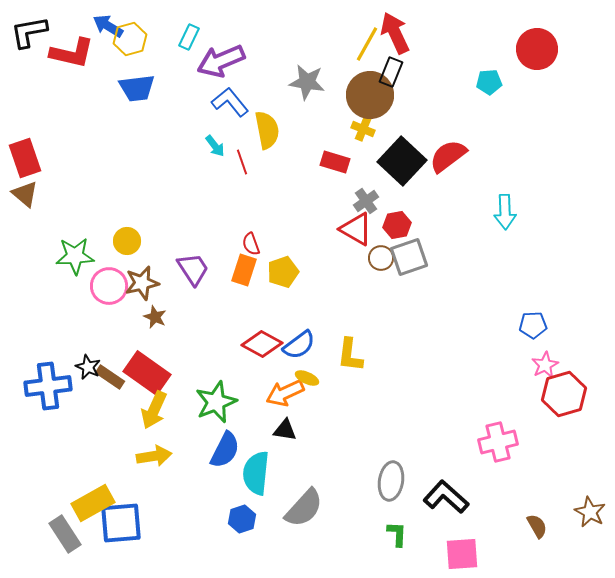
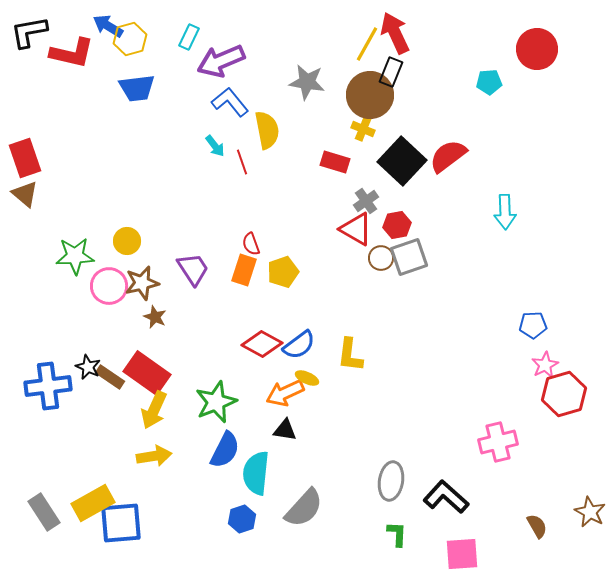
gray rectangle at (65, 534): moved 21 px left, 22 px up
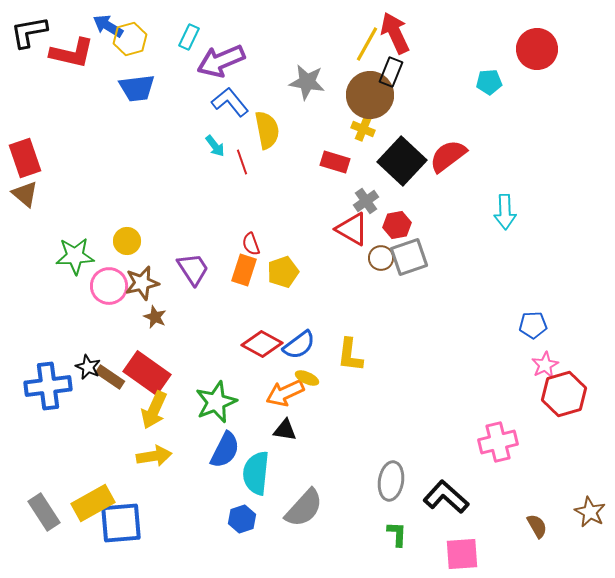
red triangle at (356, 229): moved 4 px left
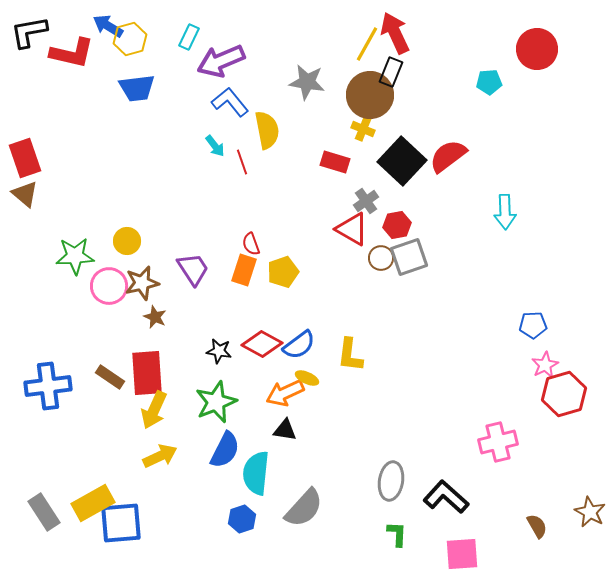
black star at (88, 367): moved 131 px right, 16 px up; rotated 15 degrees counterclockwise
red rectangle at (147, 373): rotated 51 degrees clockwise
yellow arrow at (154, 456): moved 6 px right; rotated 16 degrees counterclockwise
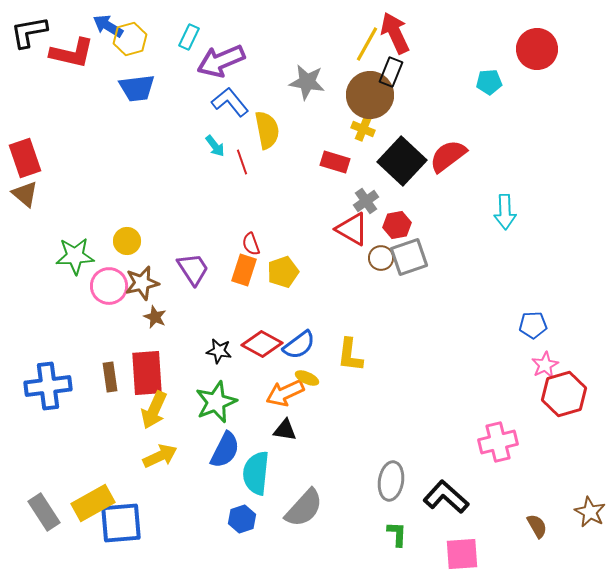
brown rectangle at (110, 377): rotated 48 degrees clockwise
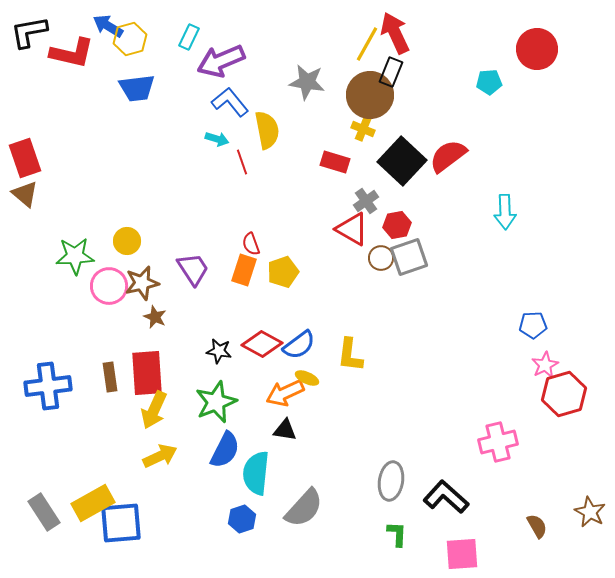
cyan arrow at (215, 146): moved 2 px right, 7 px up; rotated 35 degrees counterclockwise
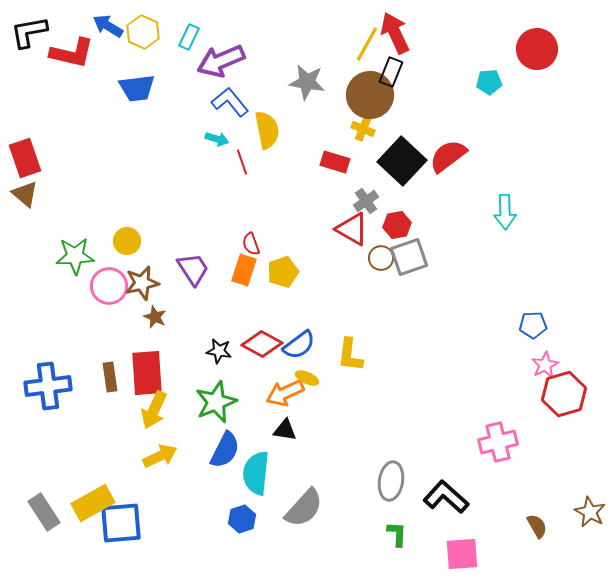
yellow hexagon at (130, 39): moved 13 px right, 7 px up; rotated 20 degrees counterclockwise
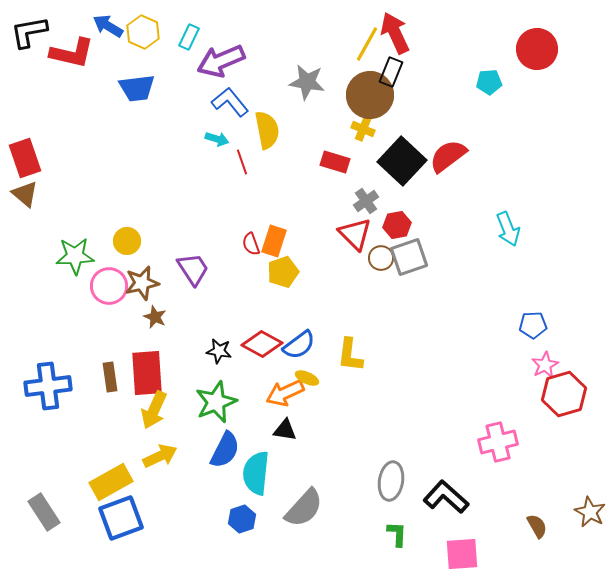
cyan arrow at (505, 212): moved 3 px right, 17 px down; rotated 20 degrees counterclockwise
red triangle at (352, 229): moved 3 px right, 5 px down; rotated 15 degrees clockwise
orange rectangle at (244, 270): moved 30 px right, 29 px up
yellow rectangle at (93, 503): moved 18 px right, 21 px up
blue square at (121, 523): moved 5 px up; rotated 15 degrees counterclockwise
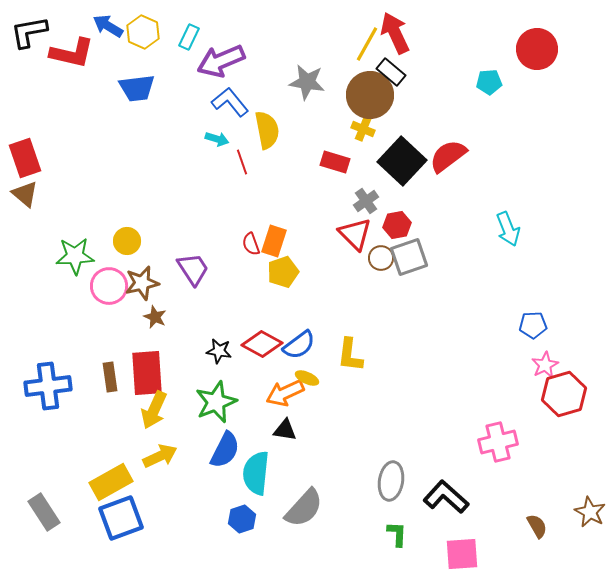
black rectangle at (391, 72): rotated 72 degrees counterclockwise
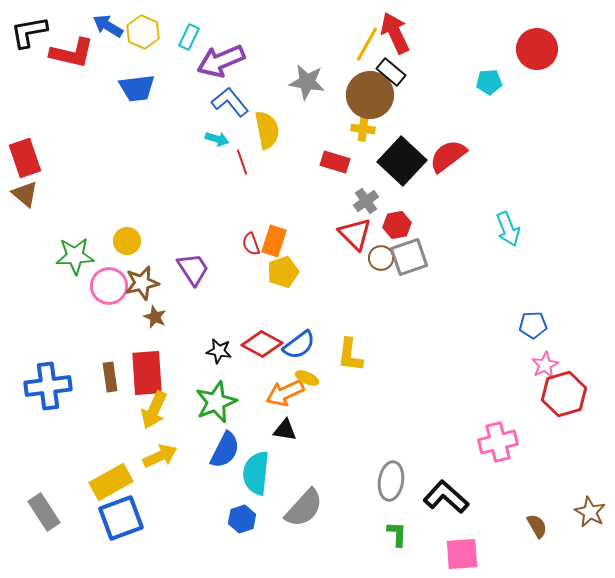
yellow cross at (363, 129): rotated 15 degrees counterclockwise
